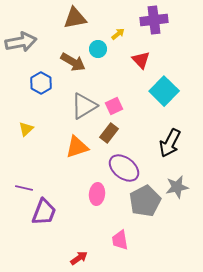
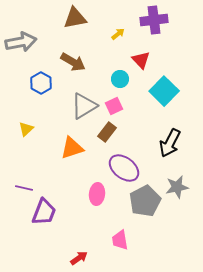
cyan circle: moved 22 px right, 30 px down
brown rectangle: moved 2 px left, 1 px up
orange triangle: moved 5 px left, 1 px down
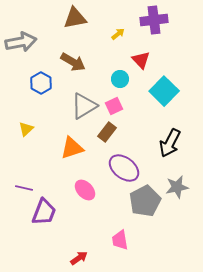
pink ellipse: moved 12 px left, 4 px up; rotated 50 degrees counterclockwise
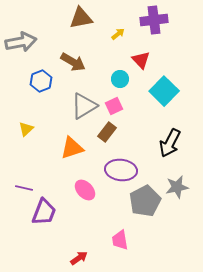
brown triangle: moved 6 px right
blue hexagon: moved 2 px up; rotated 10 degrees clockwise
purple ellipse: moved 3 px left, 2 px down; rotated 32 degrees counterclockwise
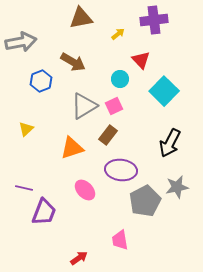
brown rectangle: moved 1 px right, 3 px down
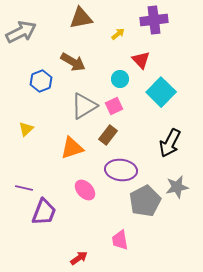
gray arrow: moved 10 px up; rotated 16 degrees counterclockwise
cyan square: moved 3 px left, 1 px down
